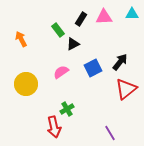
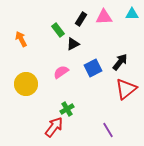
red arrow: rotated 130 degrees counterclockwise
purple line: moved 2 px left, 3 px up
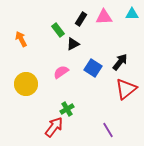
blue square: rotated 30 degrees counterclockwise
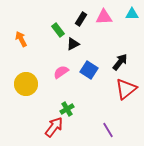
blue square: moved 4 px left, 2 px down
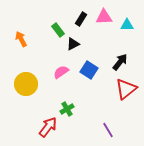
cyan triangle: moved 5 px left, 11 px down
red arrow: moved 6 px left
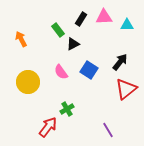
pink semicircle: rotated 91 degrees counterclockwise
yellow circle: moved 2 px right, 2 px up
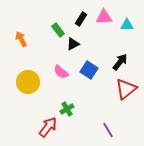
pink semicircle: rotated 14 degrees counterclockwise
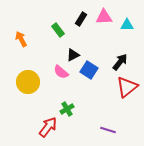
black triangle: moved 11 px down
red triangle: moved 1 px right, 2 px up
purple line: rotated 42 degrees counterclockwise
